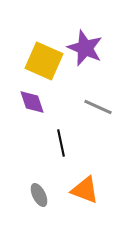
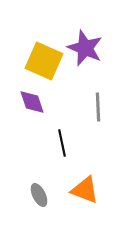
gray line: rotated 64 degrees clockwise
black line: moved 1 px right
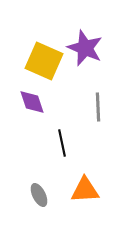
orange triangle: rotated 24 degrees counterclockwise
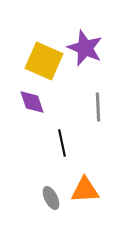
gray ellipse: moved 12 px right, 3 px down
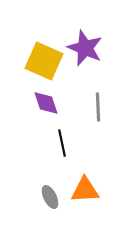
purple diamond: moved 14 px right, 1 px down
gray ellipse: moved 1 px left, 1 px up
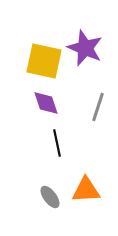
yellow square: rotated 12 degrees counterclockwise
gray line: rotated 20 degrees clockwise
black line: moved 5 px left
orange triangle: moved 1 px right
gray ellipse: rotated 10 degrees counterclockwise
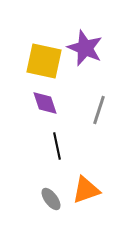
purple diamond: moved 1 px left
gray line: moved 1 px right, 3 px down
black line: moved 3 px down
orange triangle: rotated 16 degrees counterclockwise
gray ellipse: moved 1 px right, 2 px down
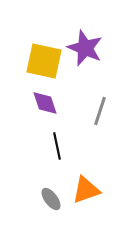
gray line: moved 1 px right, 1 px down
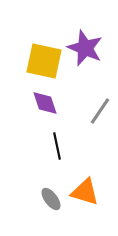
gray line: rotated 16 degrees clockwise
orange triangle: moved 1 px left, 2 px down; rotated 36 degrees clockwise
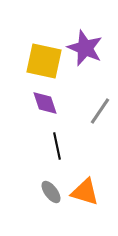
gray ellipse: moved 7 px up
